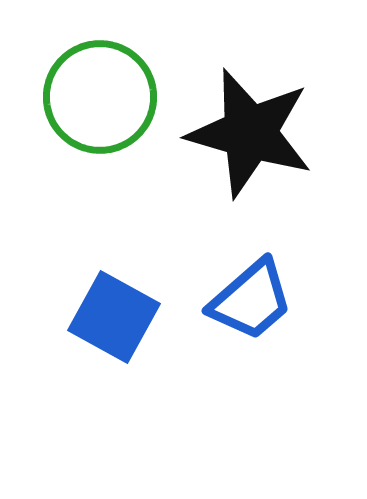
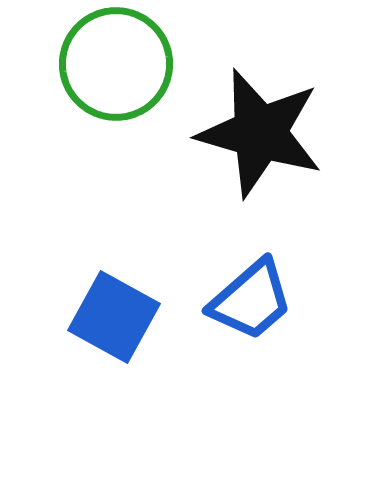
green circle: moved 16 px right, 33 px up
black star: moved 10 px right
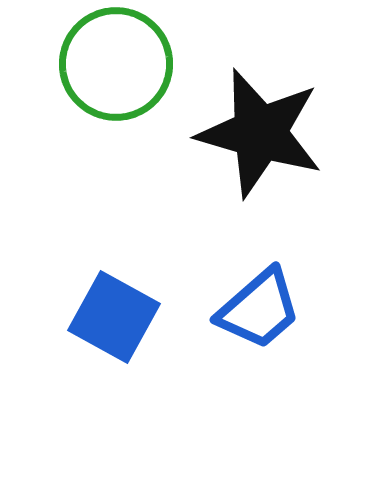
blue trapezoid: moved 8 px right, 9 px down
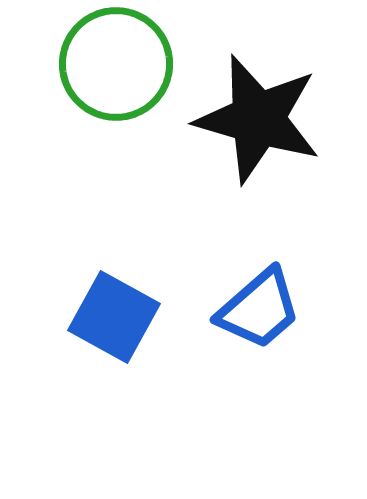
black star: moved 2 px left, 14 px up
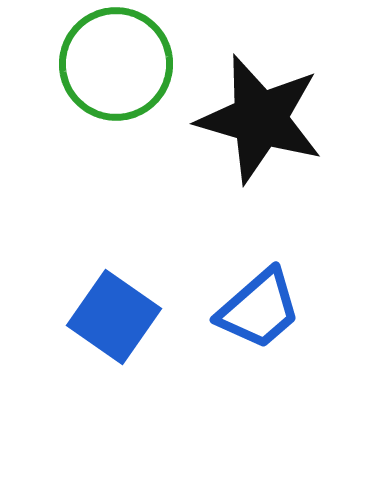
black star: moved 2 px right
blue square: rotated 6 degrees clockwise
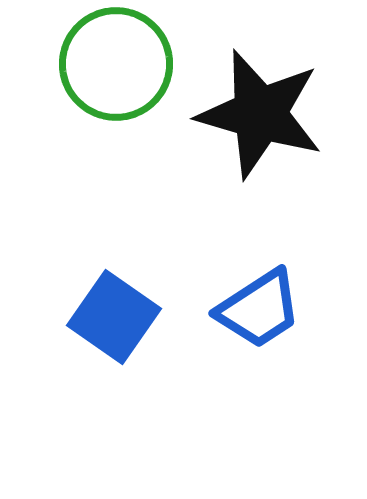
black star: moved 5 px up
blue trapezoid: rotated 8 degrees clockwise
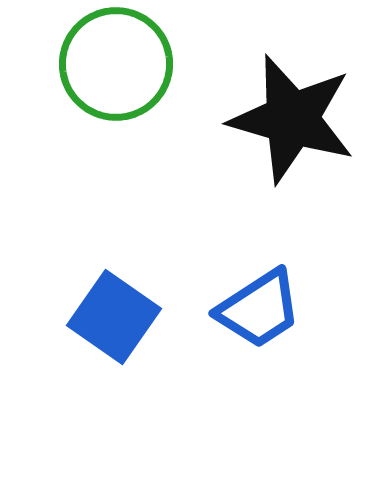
black star: moved 32 px right, 5 px down
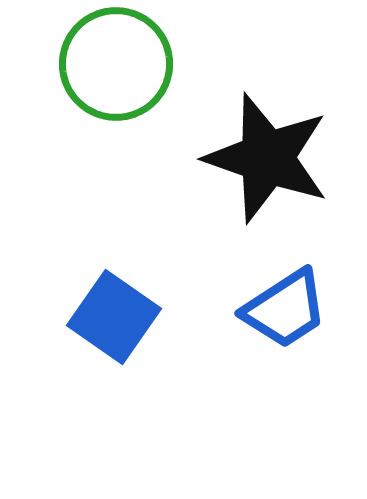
black star: moved 25 px left, 39 px down; rotated 3 degrees clockwise
blue trapezoid: moved 26 px right
